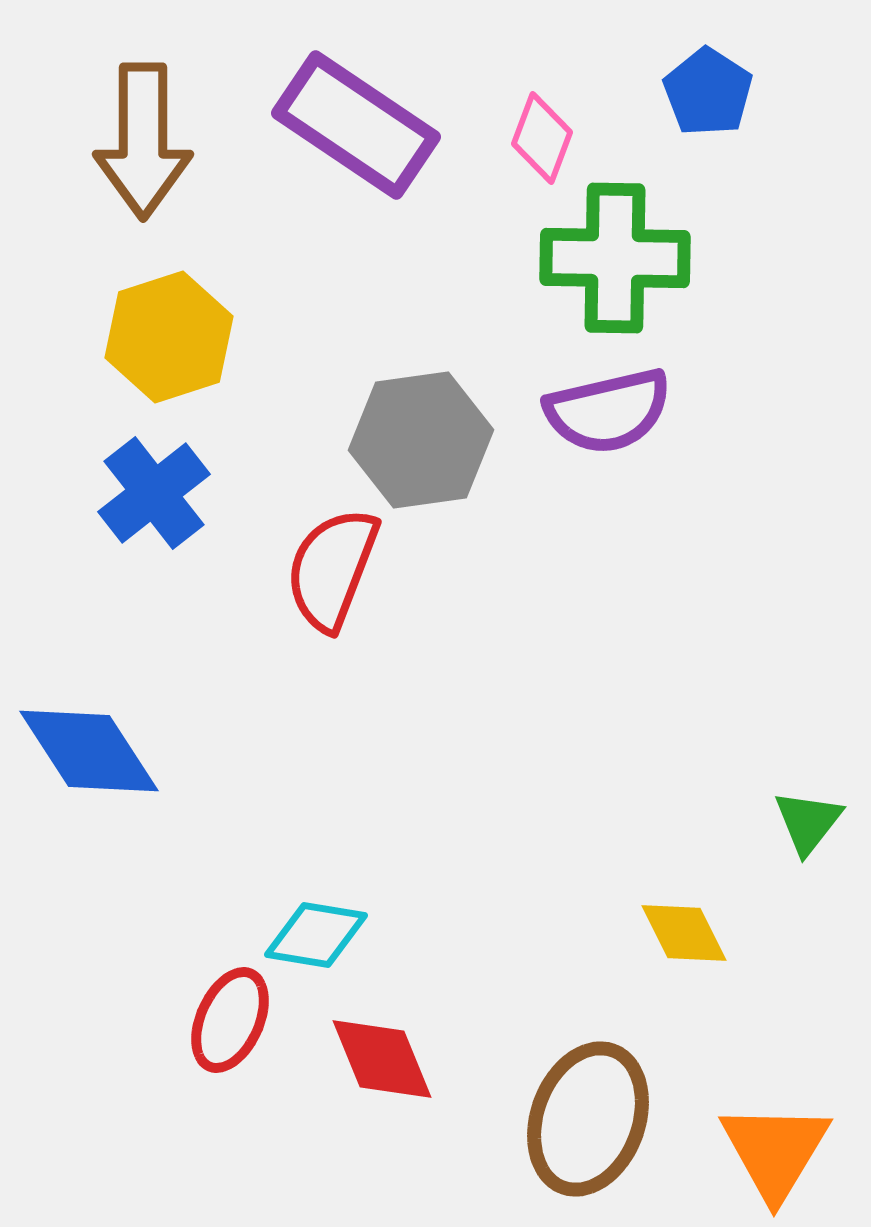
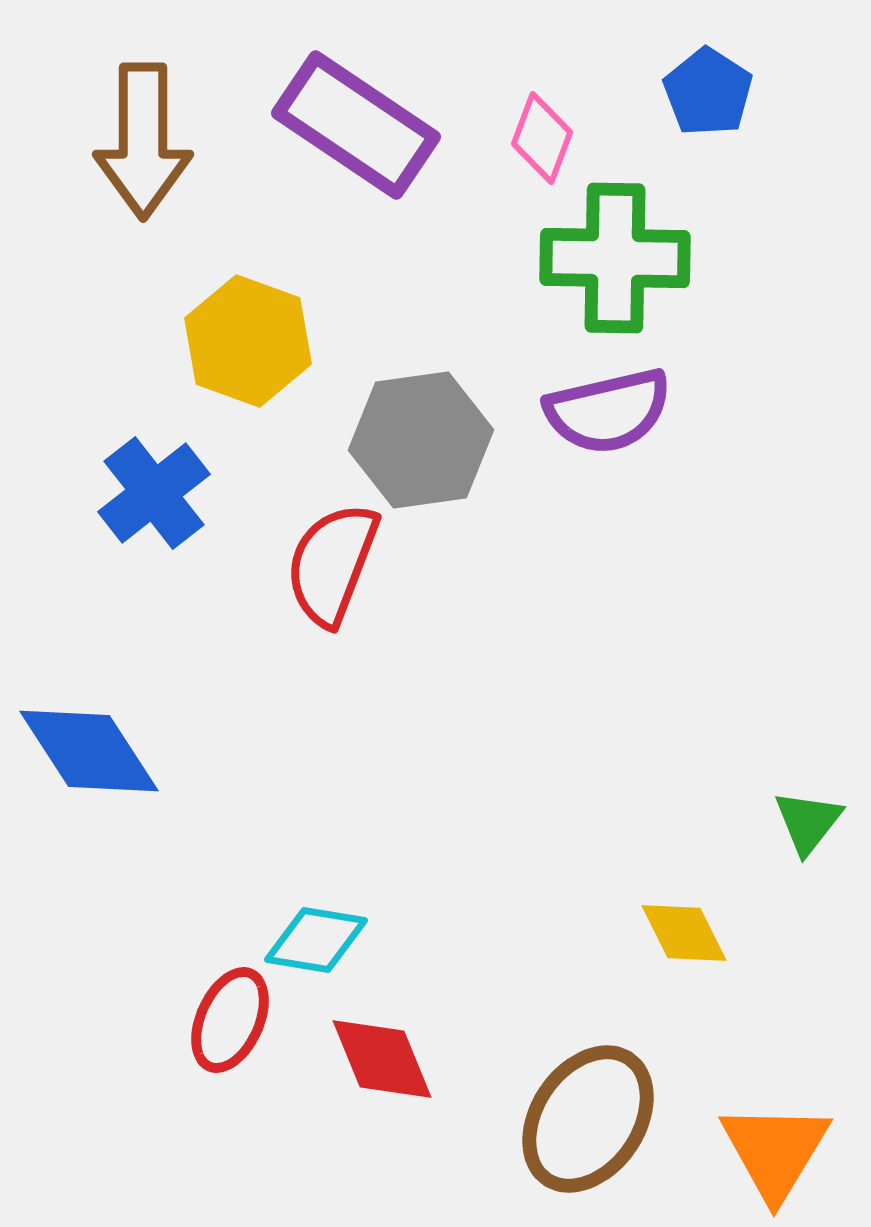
yellow hexagon: moved 79 px right, 4 px down; rotated 22 degrees counterclockwise
red semicircle: moved 5 px up
cyan diamond: moved 5 px down
brown ellipse: rotated 14 degrees clockwise
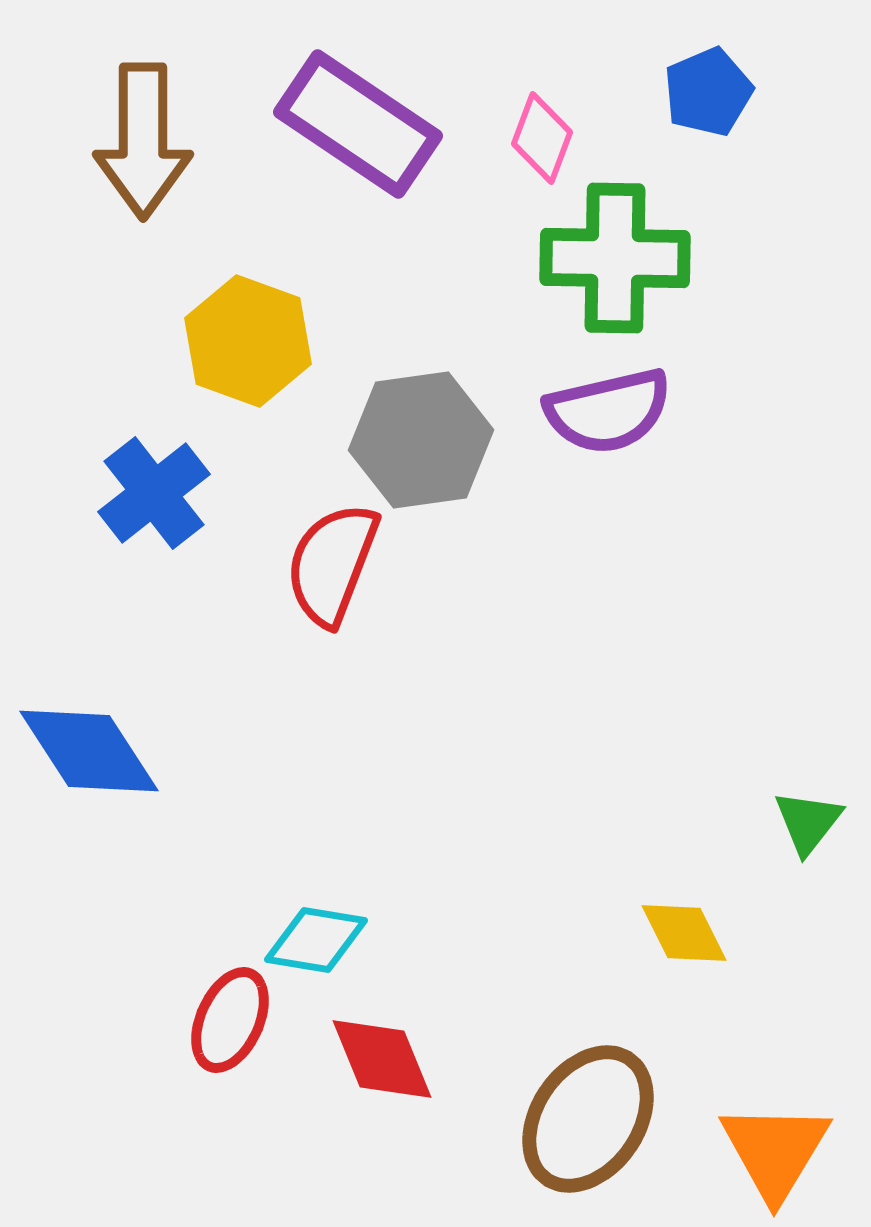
blue pentagon: rotated 16 degrees clockwise
purple rectangle: moved 2 px right, 1 px up
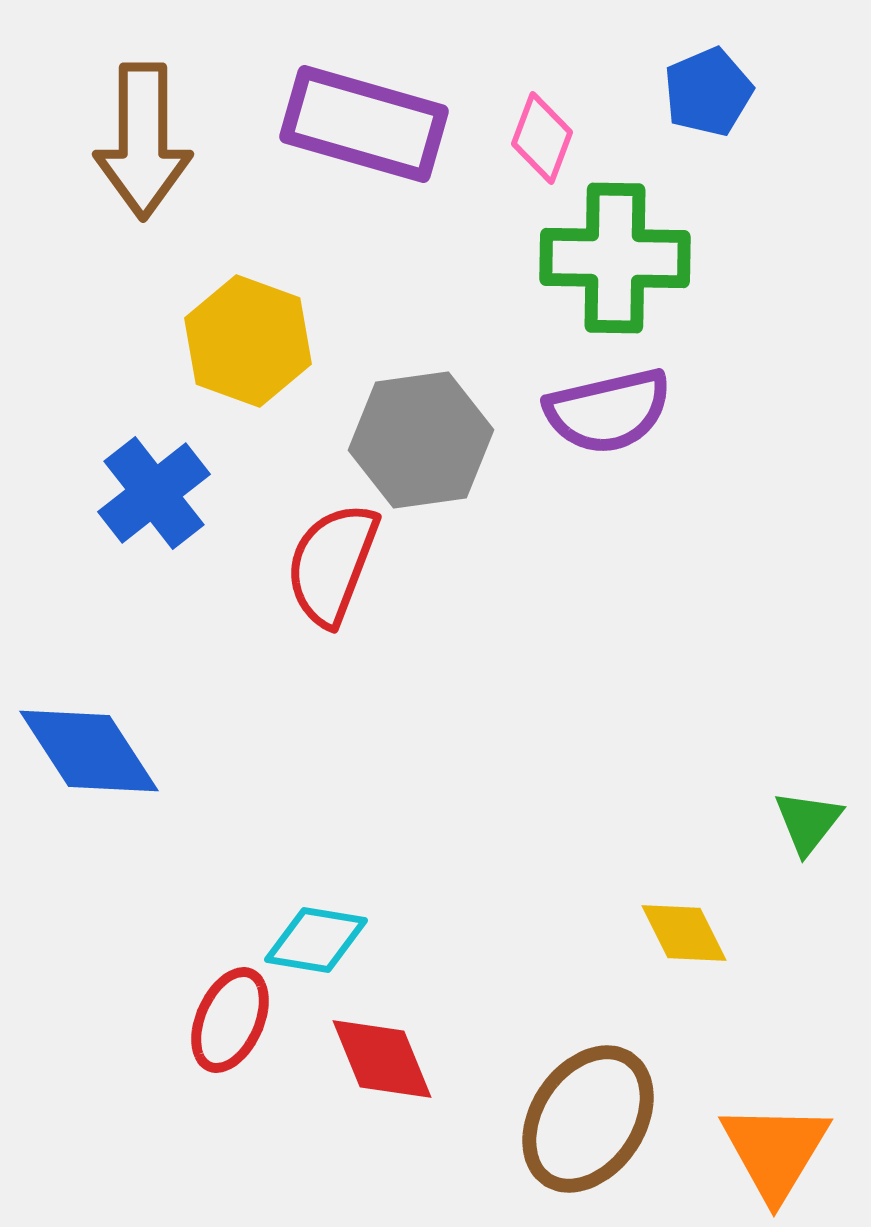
purple rectangle: moved 6 px right; rotated 18 degrees counterclockwise
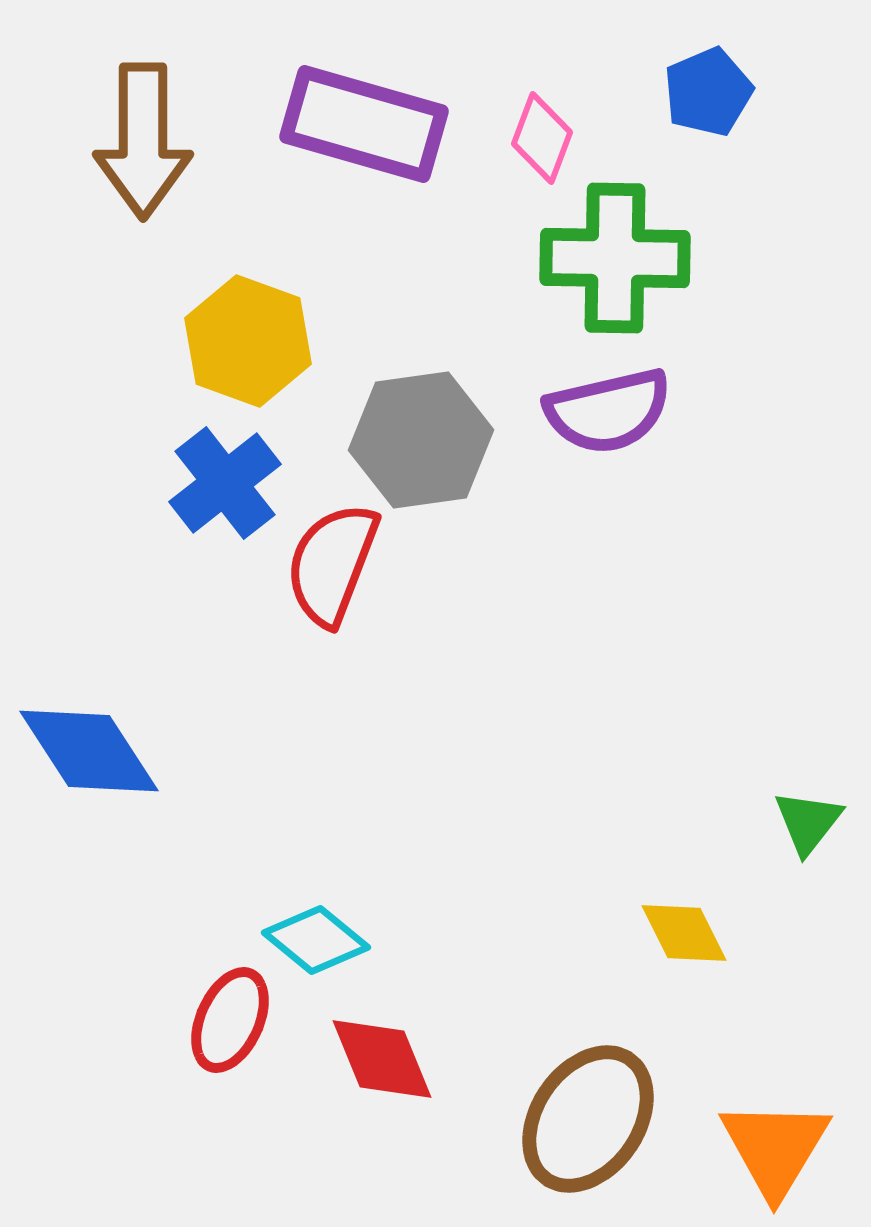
blue cross: moved 71 px right, 10 px up
cyan diamond: rotated 30 degrees clockwise
orange triangle: moved 3 px up
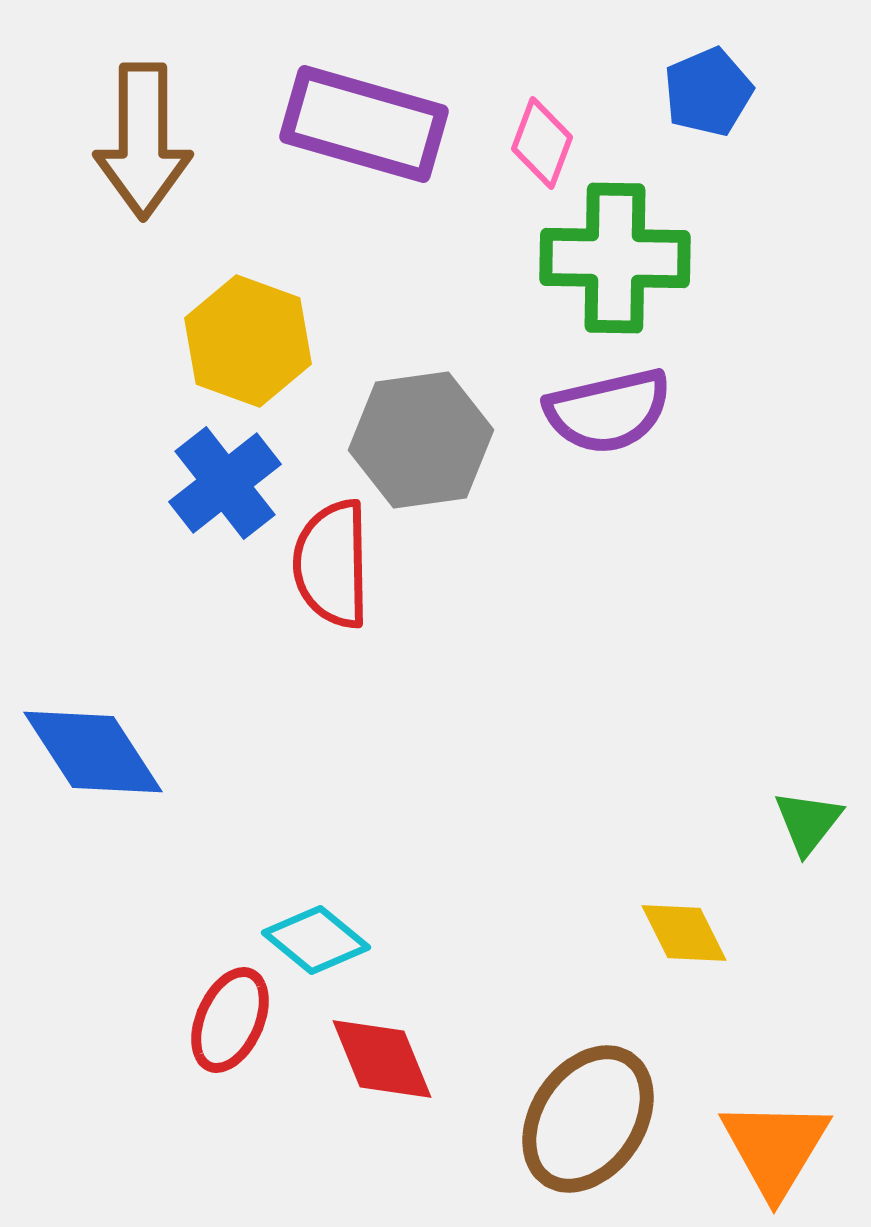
pink diamond: moved 5 px down
red semicircle: rotated 22 degrees counterclockwise
blue diamond: moved 4 px right, 1 px down
